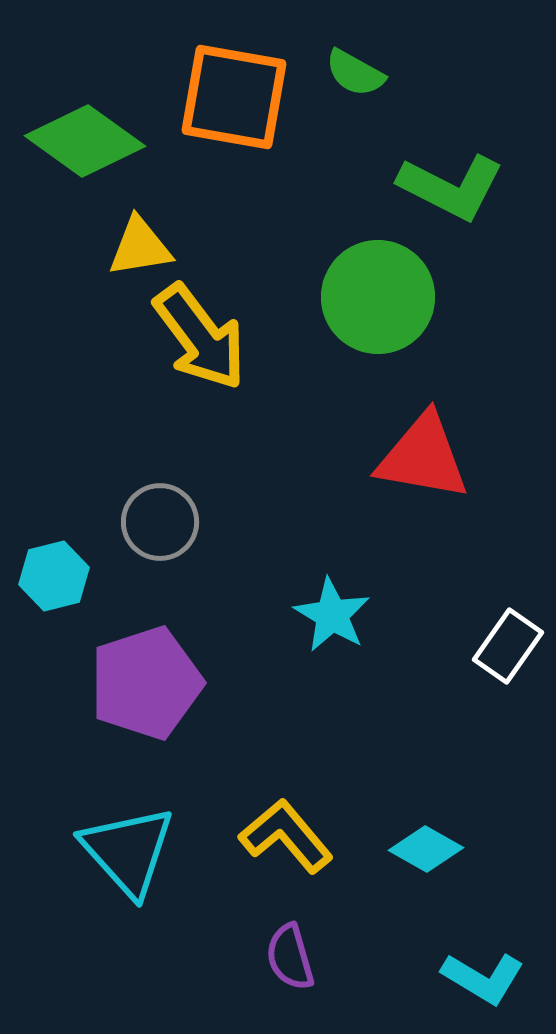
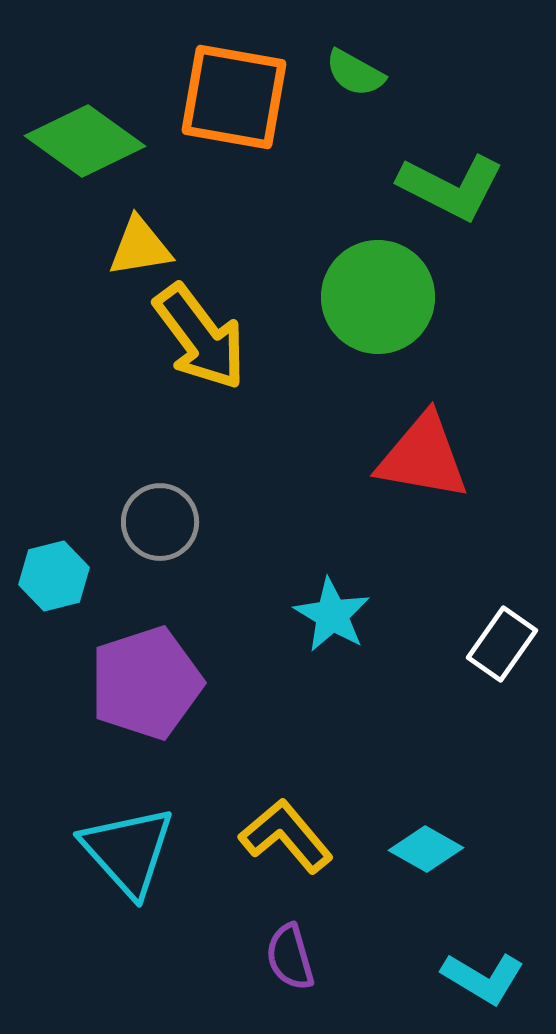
white rectangle: moved 6 px left, 2 px up
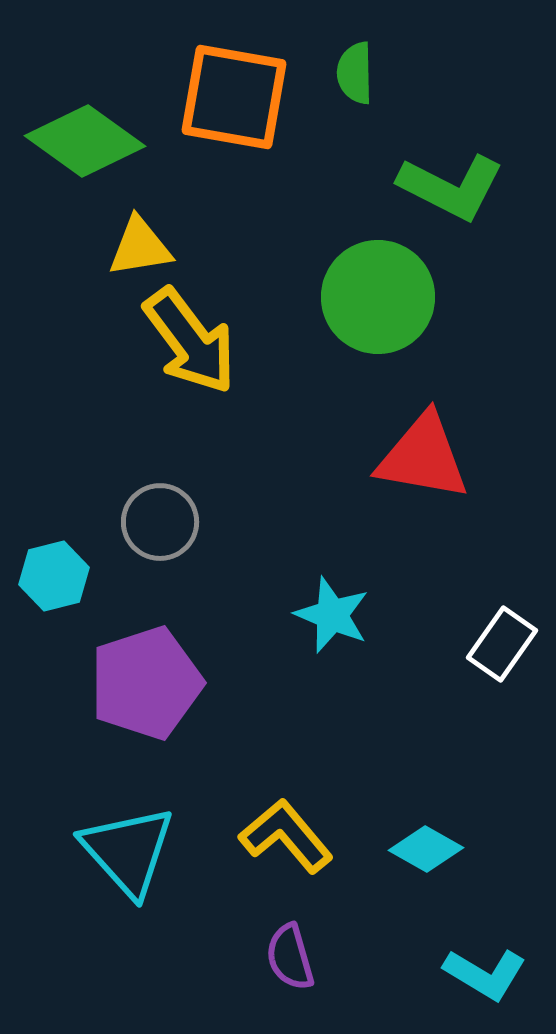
green semicircle: rotated 60 degrees clockwise
yellow arrow: moved 10 px left, 4 px down
cyan star: rotated 8 degrees counterclockwise
cyan L-shape: moved 2 px right, 4 px up
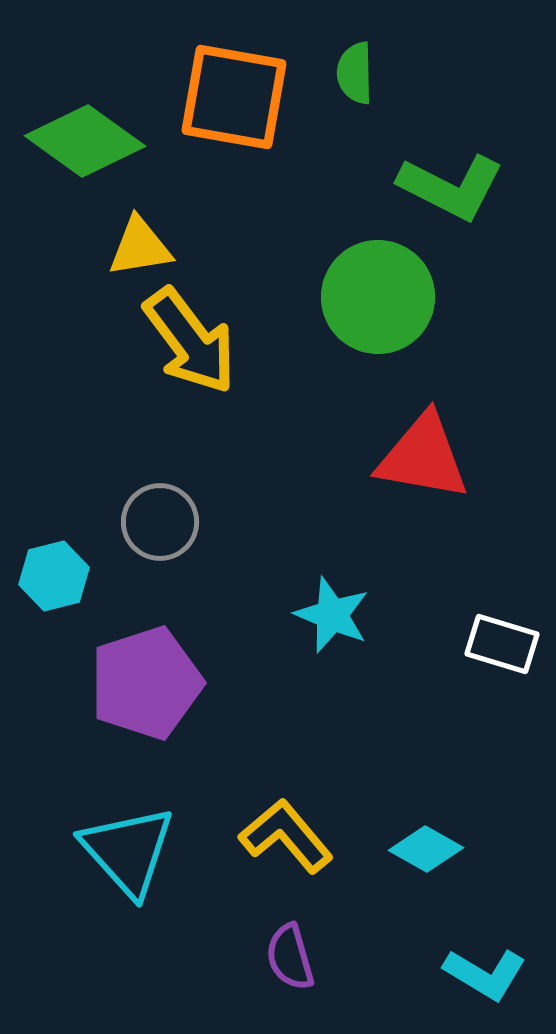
white rectangle: rotated 72 degrees clockwise
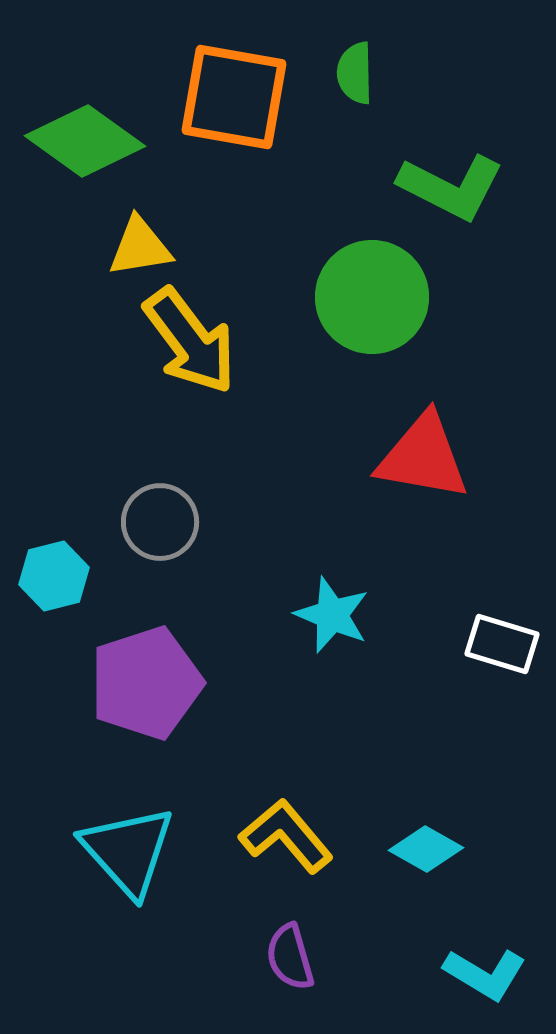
green circle: moved 6 px left
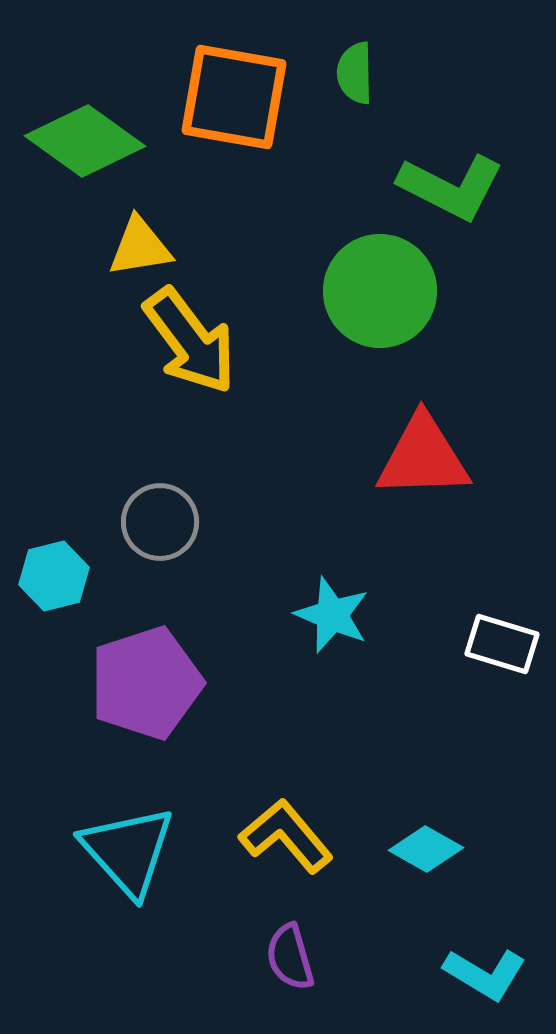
green circle: moved 8 px right, 6 px up
red triangle: rotated 12 degrees counterclockwise
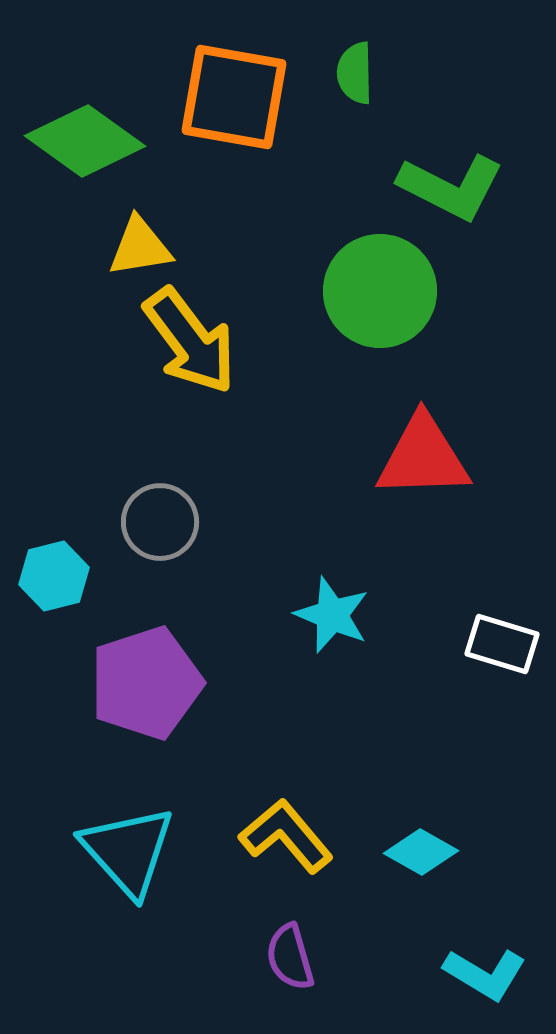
cyan diamond: moved 5 px left, 3 px down
